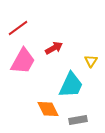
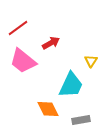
red arrow: moved 3 px left, 5 px up
pink trapezoid: rotated 100 degrees clockwise
gray rectangle: moved 3 px right
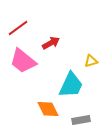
yellow triangle: rotated 40 degrees clockwise
